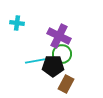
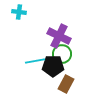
cyan cross: moved 2 px right, 11 px up
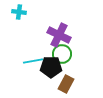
purple cross: moved 1 px up
cyan line: moved 2 px left
black pentagon: moved 2 px left, 1 px down
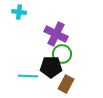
purple cross: moved 3 px left, 1 px up
cyan line: moved 5 px left, 15 px down; rotated 12 degrees clockwise
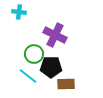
purple cross: moved 1 px left, 1 px down
green circle: moved 28 px left
cyan line: rotated 36 degrees clockwise
brown rectangle: rotated 60 degrees clockwise
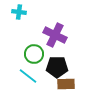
black pentagon: moved 6 px right
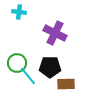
purple cross: moved 2 px up
green circle: moved 17 px left, 9 px down
black pentagon: moved 7 px left
cyan line: rotated 12 degrees clockwise
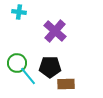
purple cross: moved 2 px up; rotated 15 degrees clockwise
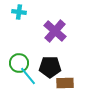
green circle: moved 2 px right
brown rectangle: moved 1 px left, 1 px up
